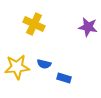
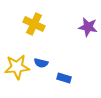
blue semicircle: moved 3 px left, 1 px up
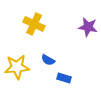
blue semicircle: moved 7 px right, 3 px up; rotated 16 degrees clockwise
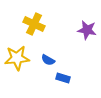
purple star: moved 1 px left, 3 px down
yellow star: moved 9 px up
blue rectangle: moved 1 px left
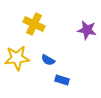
blue rectangle: moved 1 px left, 2 px down
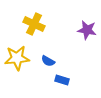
blue semicircle: moved 1 px down
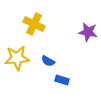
purple star: moved 1 px right, 2 px down
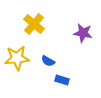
yellow cross: rotated 15 degrees clockwise
purple star: moved 5 px left, 1 px down
